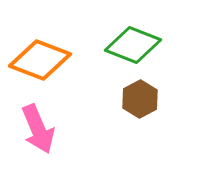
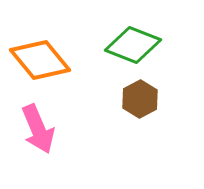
orange diamond: rotated 30 degrees clockwise
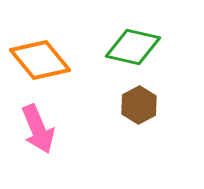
green diamond: moved 2 px down; rotated 8 degrees counterclockwise
brown hexagon: moved 1 px left, 6 px down
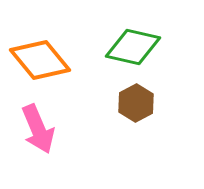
brown hexagon: moved 3 px left, 2 px up
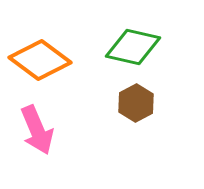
orange diamond: rotated 14 degrees counterclockwise
pink arrow: moved 1 px left, 1 px down
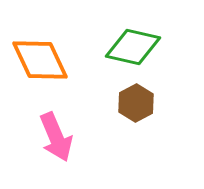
orange diamond: rotated 28 degrees clockwise
pink arrow: moved 19 px right, 7 px down
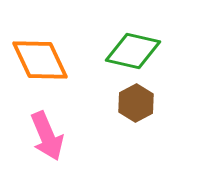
green diamond: moved 4 px down
pink arrow: moved 9 px left, 1 px up
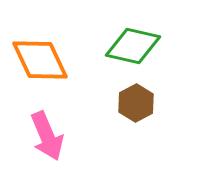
green diamond: moved 5 px up
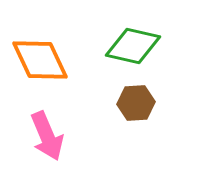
brown hexagon: rotated 24 degrees clockwise
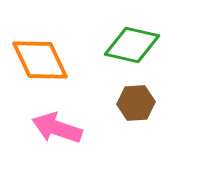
green diamond: moved 1 px left, 1 px up
pink arrow: moved 10 px right, 8 px up; rotated 132 degrees clockwise
